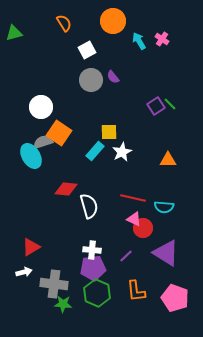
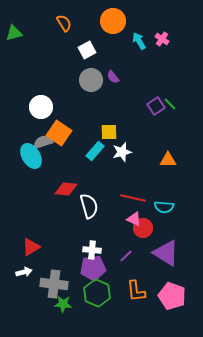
white star: rotated 12 degrees clockwise
pink pentagon: moved 3 px left, 2 px up
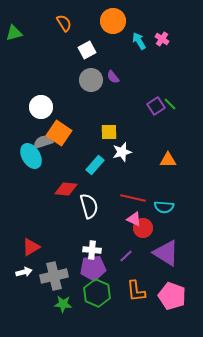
cyan rectangle: moved 14 px down
gray cross: moved 8 px up; rotated 20 degrees counterclockwise
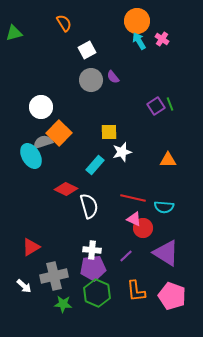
orange circle: moved 24 px right
green line: rotated 24 degrees clockwise
orange square: rotated 10 degrees clockwise
red diamond: rotated 20 degrees clockwise
white arrow: moved 14 px down; rotated 56 degrees clockwise
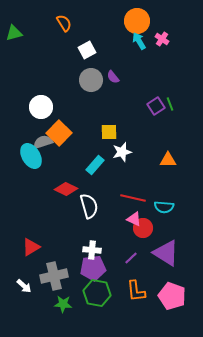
purple line: moved 5 px right, 2 px down
green hexagon: rotated 12 degrees counterclockwise
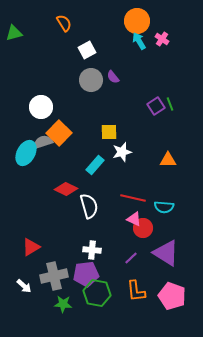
cyan ellipse: moved 5 px left, 3 px up; rotated 60 degrees clockwise
purple pentagon: moved 7 px left, 6 px down
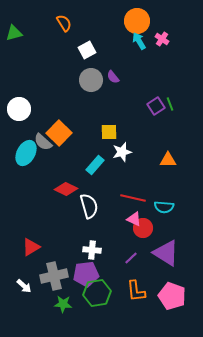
white circle: moved 22 px left, 2 px down
gray semicircle: rotated 120 degrees counterclockwise
green hexagon: rotated 20 degrees counterclockwise
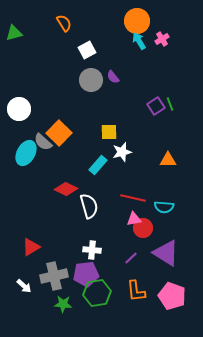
pink cross: rotated 24 degrees clockwise
cyan rectangle: moved 3 px right
pink triangle: rotated 35 degrees counterclockwise
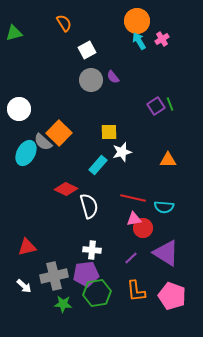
red triangle: moved 4 px left; rotated 18 degrees clockwise
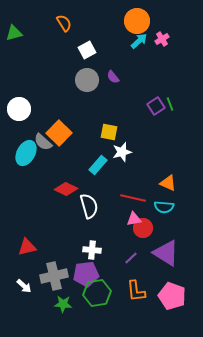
cyan arrow: rotated 78 degrees clockwise
gray circle: moved 4 px left
yellow square: rotated 12 degrees clockwise
orange triangle: moved 23 px down; rotated 24 degrees clockwise
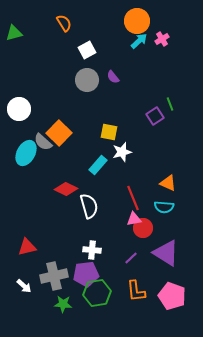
purple square: moved 1 px left, 10 px down
red line: rotated 55 degrees clockwise
